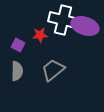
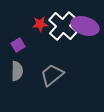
white cross: moved 6 px down; rotated 28 degrees clockwise
red star: moved 11 px up
purple square: rotated 32 degrees clockwise
gray trapezoid: moved 1 px left, 5 px down
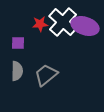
white cross: moved 4 px up
purple square: moved 2 px up; rotated 32 degrees clockwise
gray trapezoid: moved 6 px left
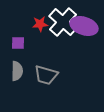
purple ellipse: moved 1 px left
gray trapezoid: rotated 125 degrees counterclockwise
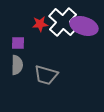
gray semicircle: moved 6 px up
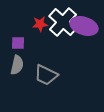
gray semicircle: rotated 12 degrees clockwise
gray trapezoid: rotated 10 degrees clockwise
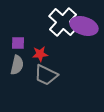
red star: moved 30 px down
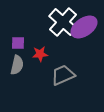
purple ellipse: moved 1 px down; rotated 52 degrees counterclockwise
gray trapezoid: moved 17 px right; rotated 130 degrees clockwise
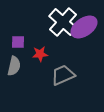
purple square: moved 1 px up
gray semicircle: moved 3 px left, 1 px down
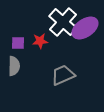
purple ellipse: moved 1 px right, 1 px down
purple square: moved 1 px down
red star: moved 13 px up
gray semicircle: rotated 12 degrees counterclockwise
